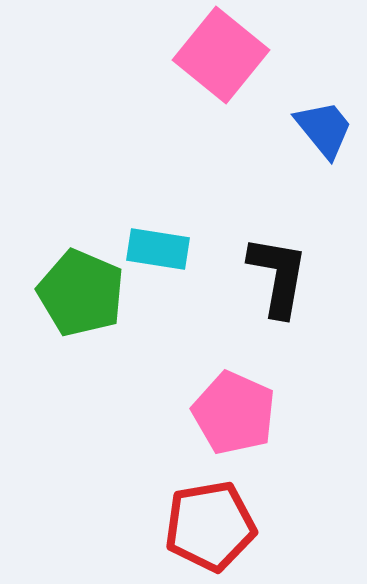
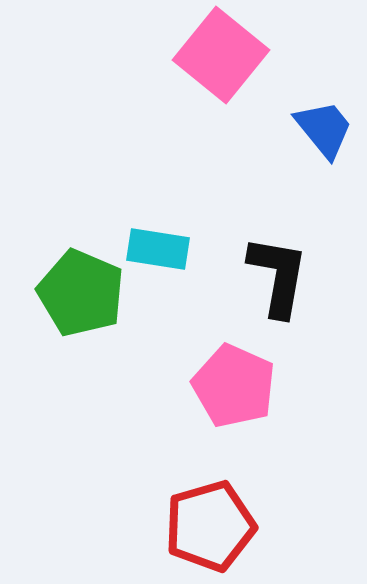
pink pentagon: moved 27 px up
red pentagon: rotated 6 degrees counterclockwise
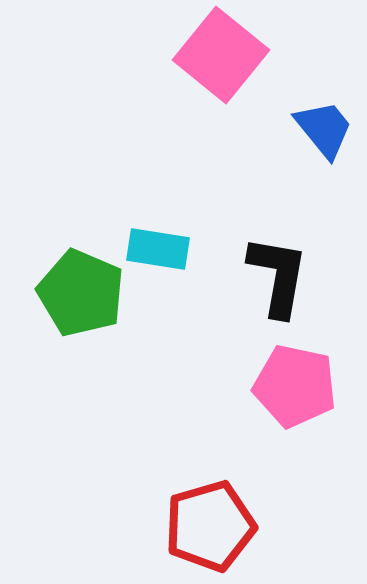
pink pentagon: moved 61 px right; rotated 12 degrees counterclockwise
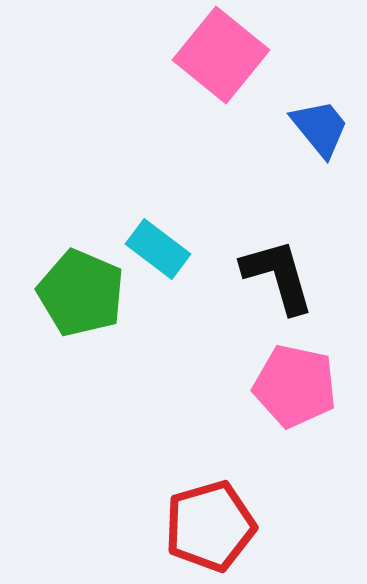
blue trapezoid: moved 4 px left, 1 px up
cyan rectangle: rotated 28 degrees clockwise
black L-shape: rotated 26 degrees counterclockwise
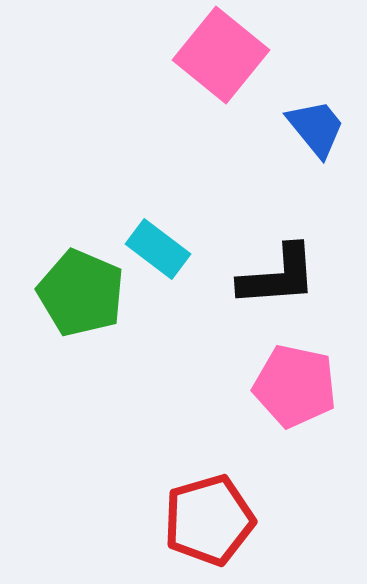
blue trapezoid: moved 4 px left
black L-shape: rotated 102 degrees clockwise
red pentagon: moved 1 px left, 6 px up
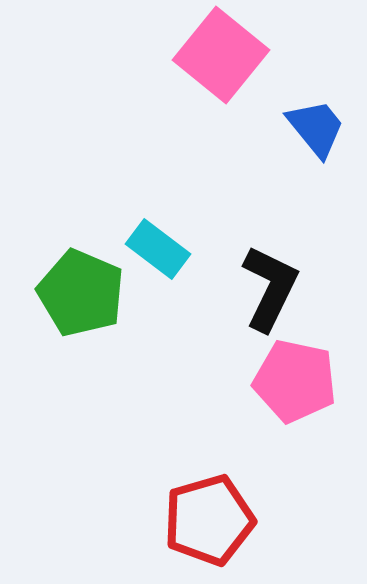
black L-shape: moved 8 px left, 12 px down; rotated 60 degrees counterclockwise
pink pentagon: moved 5 px up
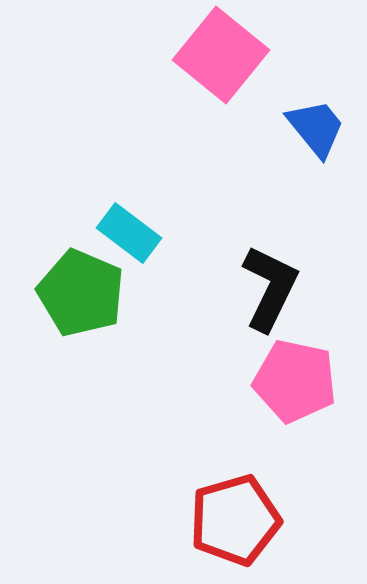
cyan rectangle: moved 29 px left, 16 px up
red pentagon: moved 26 px right
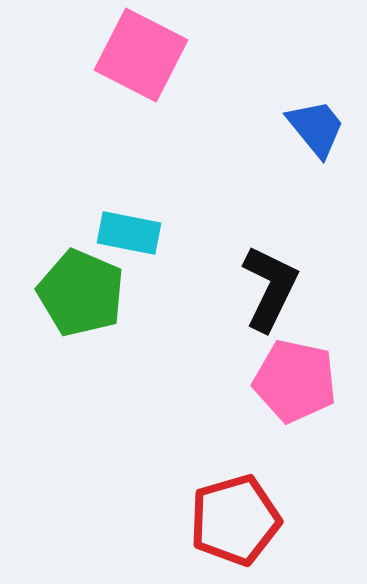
pink square: moved 80 px left; rotated 12 degrees counterclockwise
cyan rectangle: rotated 26 degrees counterclockwise
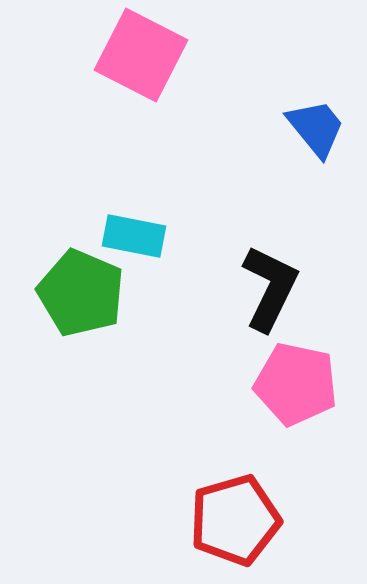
cyan rectangle: moved 5 px right, 3 px down
pink pentagon: moved 1 px right, 3 px down
